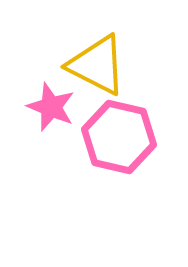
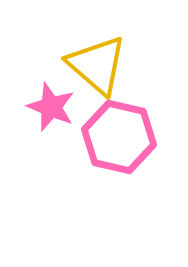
yellow triangle: rotated 14 degrees clockwise
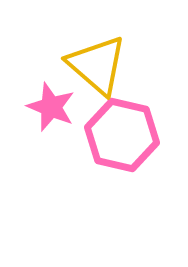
pink hexagon: moved 3 px right, 2 px up
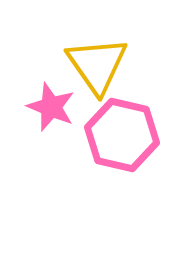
yellow triangle: rotated 14 degrees clockwise
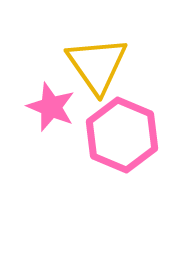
pink hexagon: rotated 10 degrees clockwise
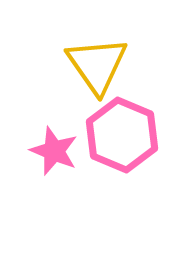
pink star: moved 3 px right, 44 px down
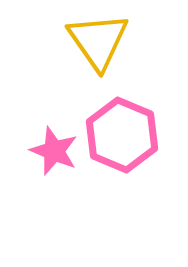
yellow triangle: moved 1 px right, 24 px up
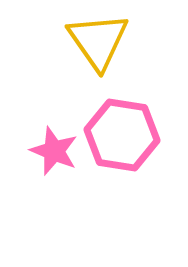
pink hexagon: rotated 14 degrees counterclockwise
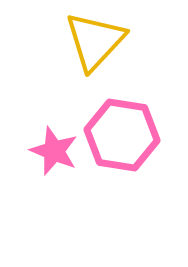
yellow triangle: moved 3 px left; rotated 18 degrees clockwise
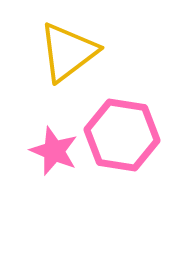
yellow triangle: moved 27 px left, 11 px down; rotated 10 degrees clockwise
